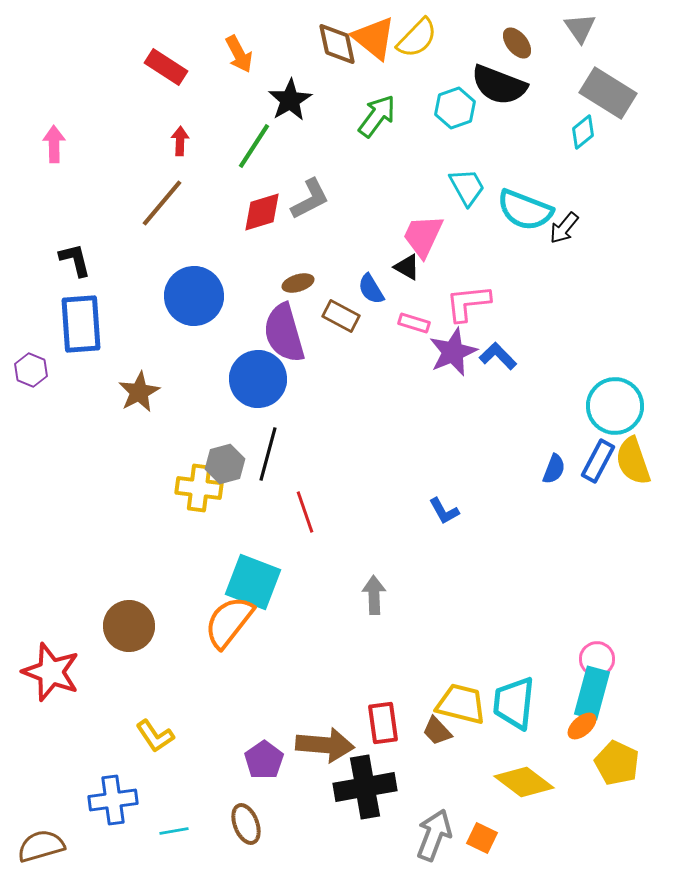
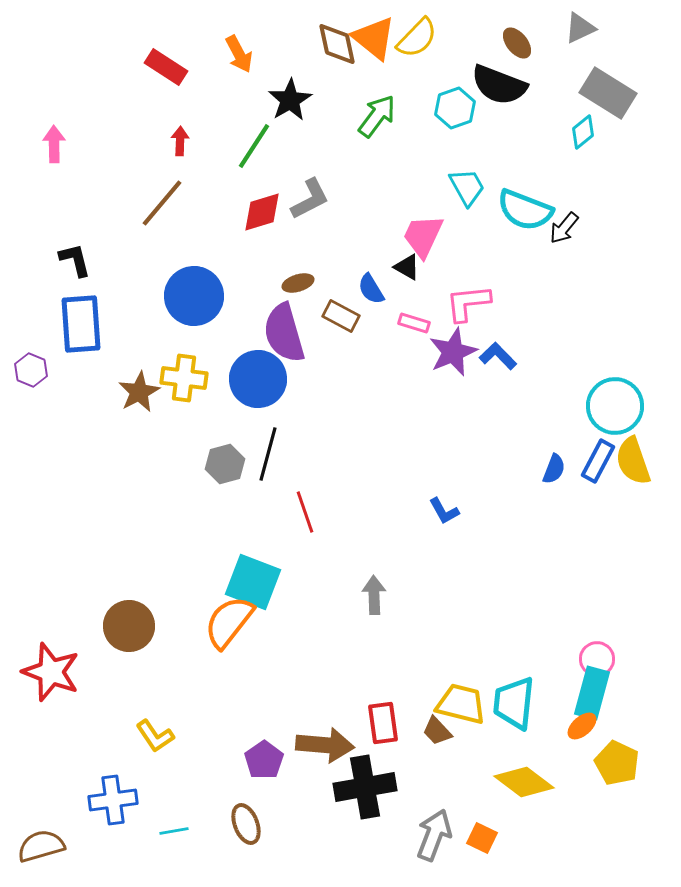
gray triangle at (580, 28): rotated 40 degrees clockwise
yellow cross at (199, 488): moved 15 px left, 110 px up
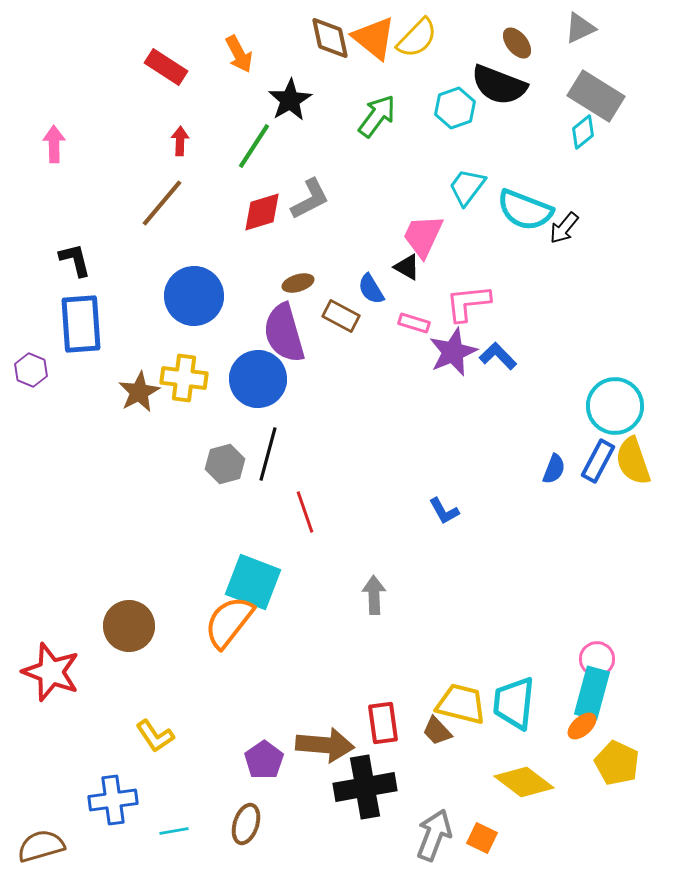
brown diamond at (337, 44): moved 7 px left, 6 px up
gray rectangle at (608, 93): moved 12 px left, 3 px down
cyan trapezoid at (467, 187): rotated 114 degrees counterclockwise
brown ellipse at (246, 824): rotated 39 degrees clockwise
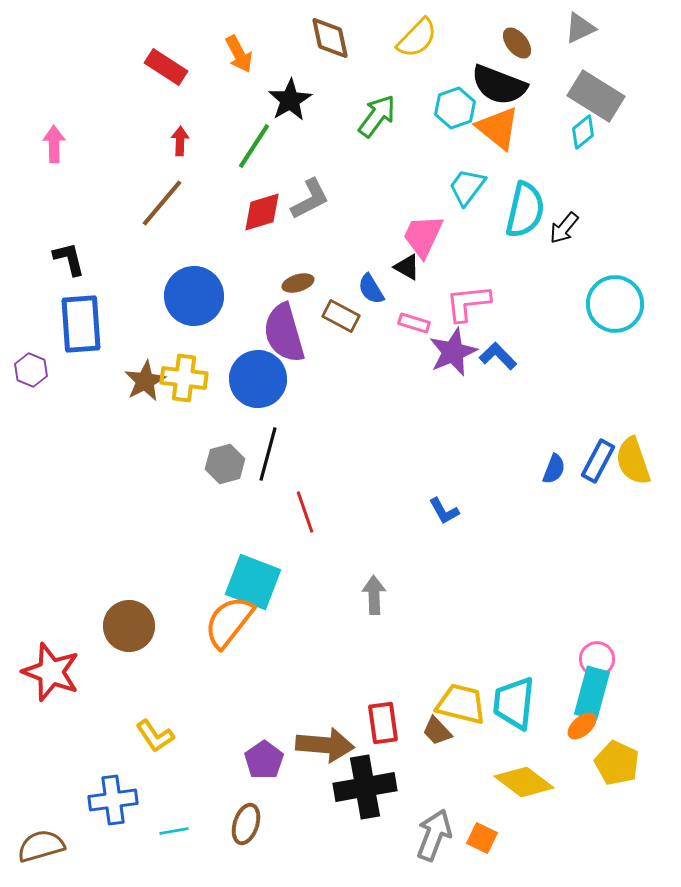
orange triangle at (374, 38): moved 124 px right, 90 px down
cyan semicircle at (525, 210): rotated 98 degrees counterclockwise
black L-shape at (75, 260): moved 6 px left, 1 px up
brown star at (139, 392): moved 6 px right, 11 px up
cyan circle at (615, 406): moved 102 px up
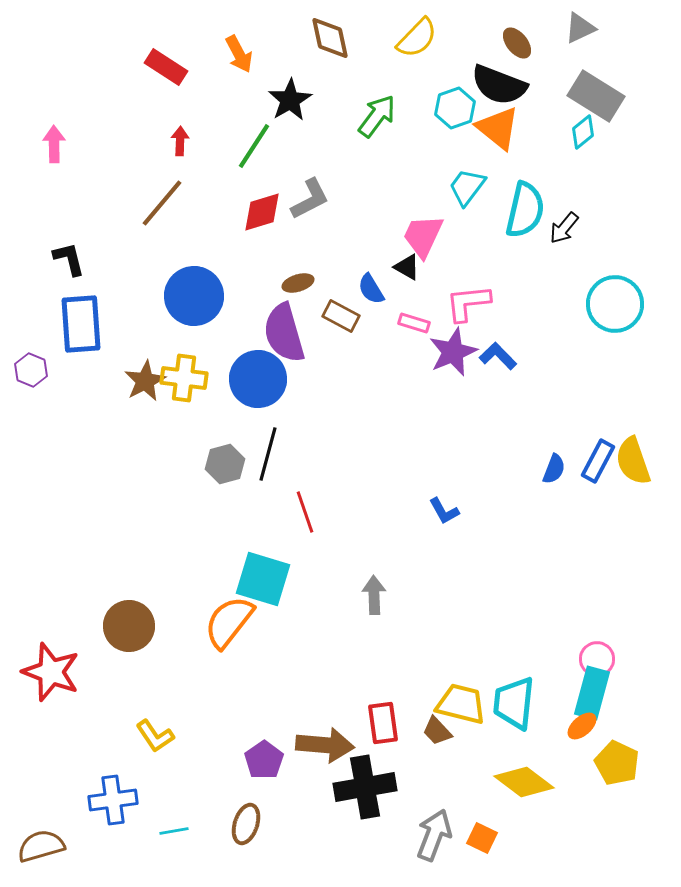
cyan square at (253, 582): moved 10 px right, 3 px up; rotated 4 degrees counterclockwise
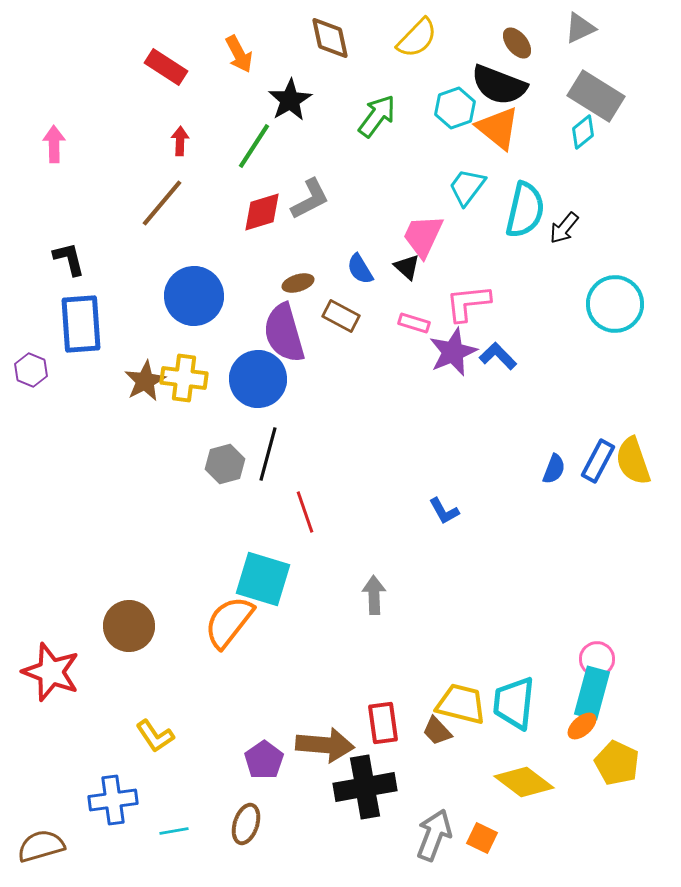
black triangle at (407, 267): rotated 12 degrees clockwise
blue semicircle at (371, 289): moved 11 px left, 20 px up
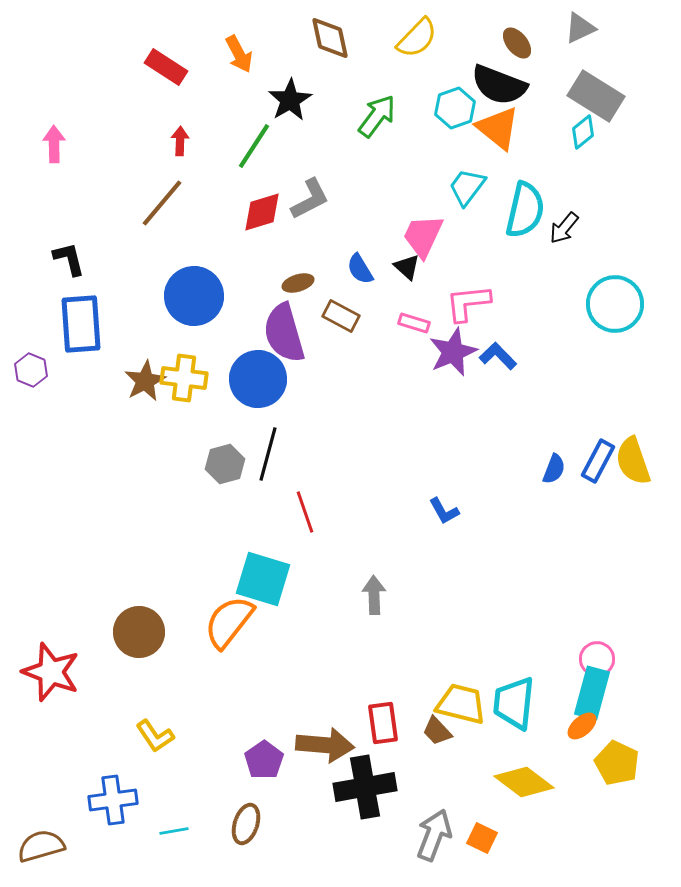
brown circle at (129, 626): moved 10 px right, 6 px down
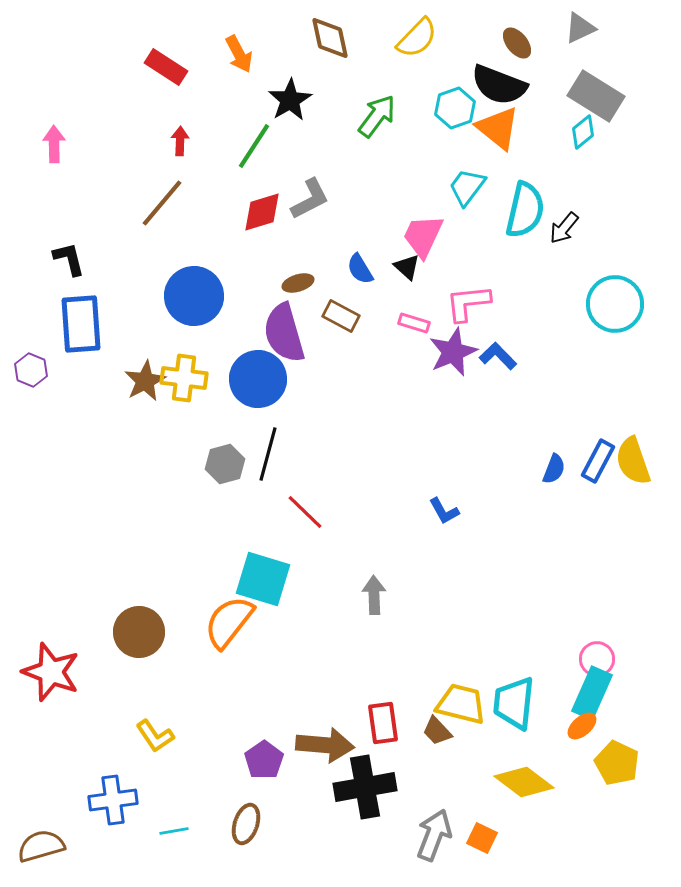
red line at (305, 512): rotated 27 degrees counterclockwise
cyan rectangle at (592, 693): rotated 9 degrees clockwise
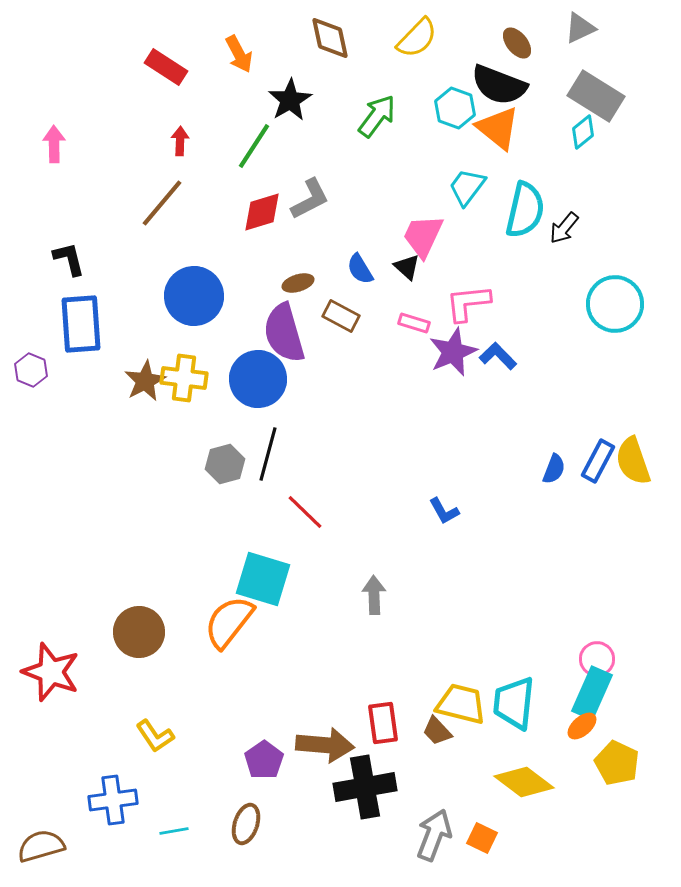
cyan hexagon at (455, 108): rotated 21 degrees counterclockwise
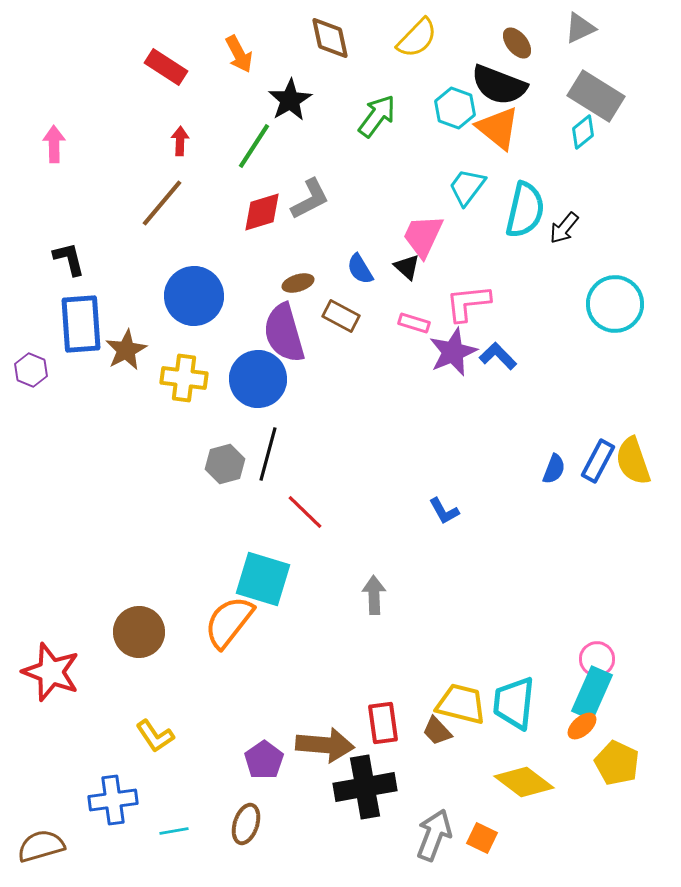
brown star at (145, 381): moved 19 px left, 31 px up
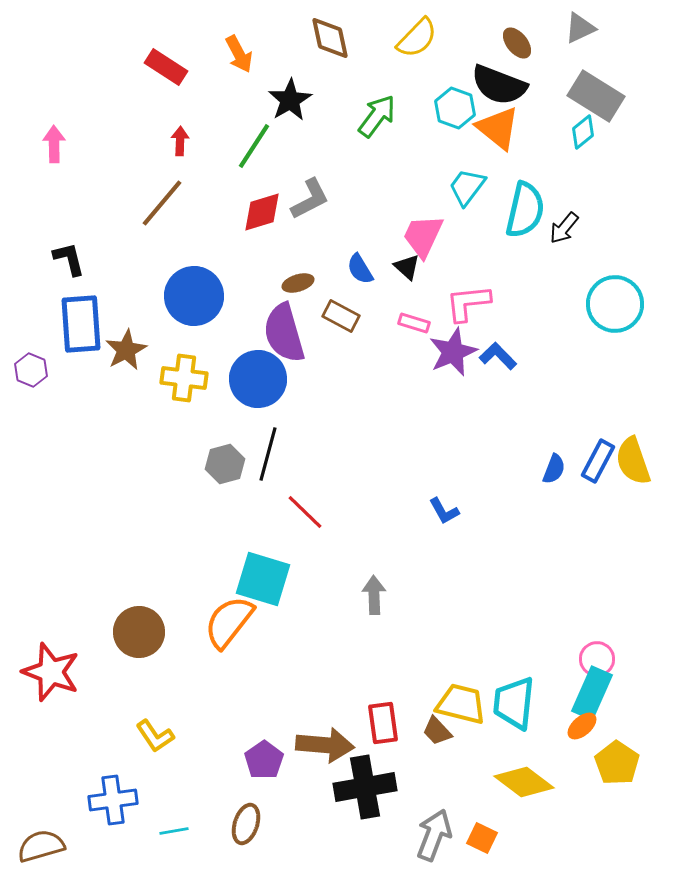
yellow pentagon at (617, 763): rotated 9 degrees clockwise
